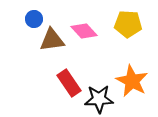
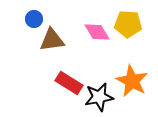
pink diamond: moved 13 px right, 1 px down; rotated 12 degrees clockwise
red rectangle: rotated 24 degrees counterclockwise
black star: moved 2 px up; rotated 8 degrees counterclockwise
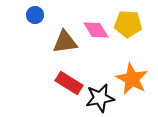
blue circle: moved 1 px right, 4 px up
pink diamond: moved 1 px left, 2 px up
brown triangle: moved 13 px right, 2 px down
orange star: moved 2 px up
black star: moved 1 px right, 1 px down
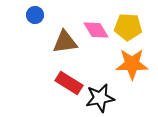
yellow pentagon: moved 3 px down
orange star: moved 15 px up; rotated 28 degrees counterclockwise
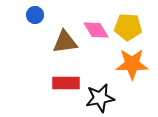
red rectangle: moved 3 px left; rotated 32 degrees counterclockwise
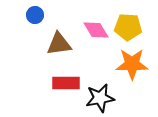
brown triangle: moved 6 px left, 2 px down
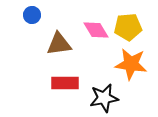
blue circle: moved 3 px left
yellow pentagon: rotated 8 degrees counterclockwise
orange star: moved 1 px left; rotated 8 degrees clockwise
red rectangle: moved 1 px left
black star: moved 4 px right
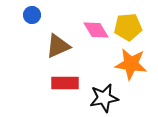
brown triangle: moved 1 px left, 2 px down; rotated 16 degrees counterclockwise
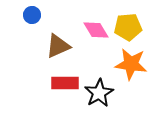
black star: moved 5 px left, 5 px up; rotated 20 degrees counterclockwise
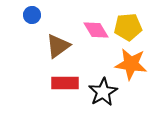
brown triangle: rotated 12 degrees counterclockwise
black star: moved 4 px right, 1 px up
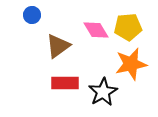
orange star: rotated 20 degrees counterclockwise
